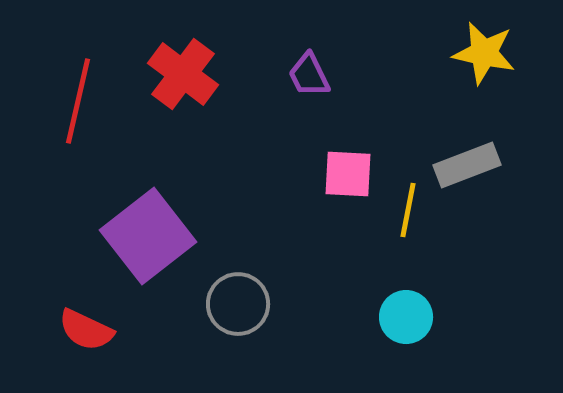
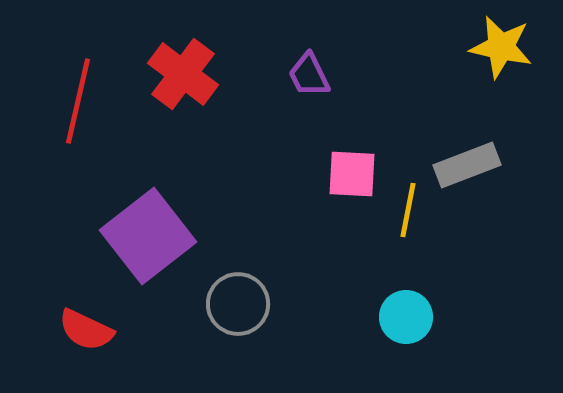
yellow star: moved 17 px right, 6 px up
pink square: moved 4 px right
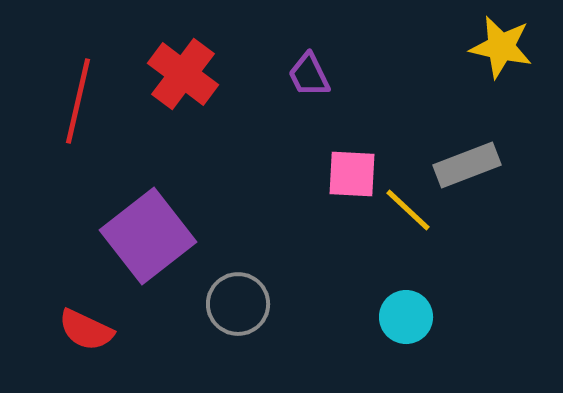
yellow line: rotated 58 degrees counterclockwise
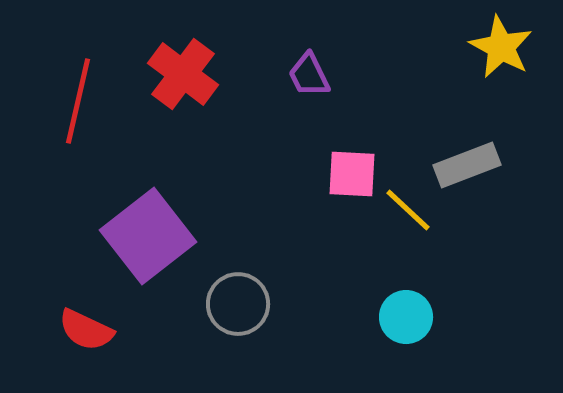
yellow star: rotated 16 degrees clockwise
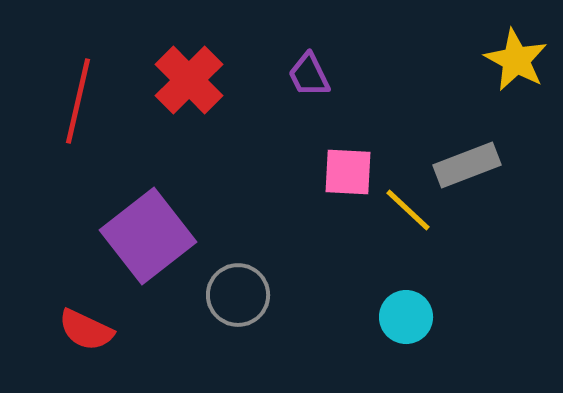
yellow star: moved 15 px right, 13 px down
red cross: moved 6 px right, 6 px down; rotated 8 degrees clockwise
pink square: moved 4 px left, 2 px up
gray circle: moved 9 px up
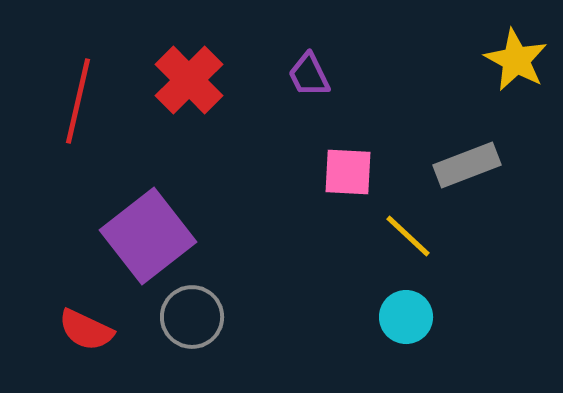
yellow line: moved 26 px down
gray circle: moved 46 px left, 22 px down
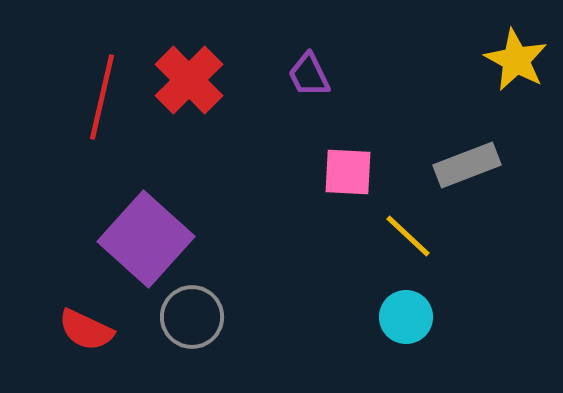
red line: moved 24 px right, 4 px up
purple square: moved 2 px left, 3 px down; rotated 10 degrees counterclockwise
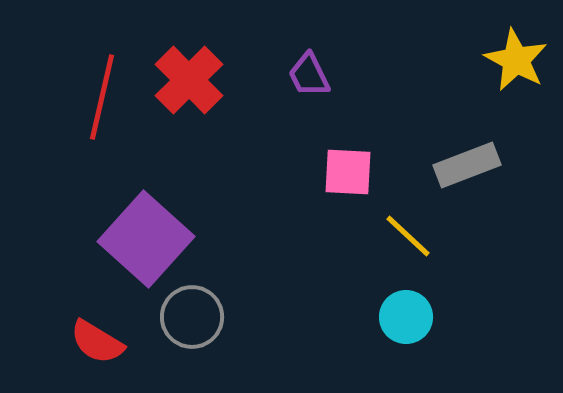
red semicircle: moved 11 px right, 12 px down; rotated 6 degrees clockwise
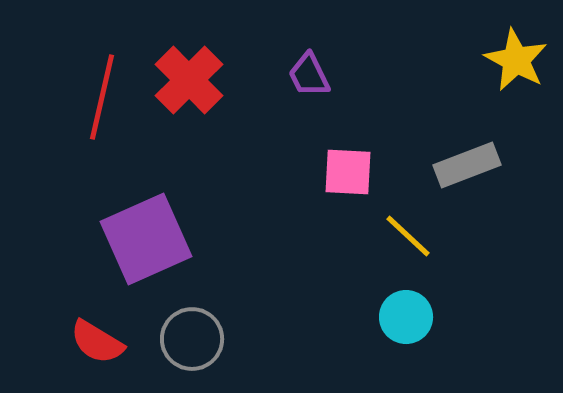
purple square: rotated 24 degrees clockwise
gray circle: moved 22 px down
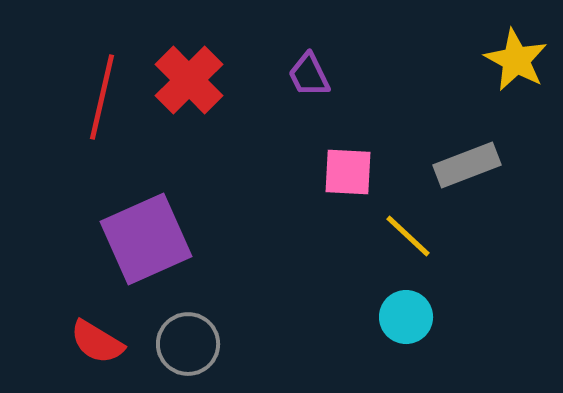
gray circle: moved 4 px left, 5 px down
